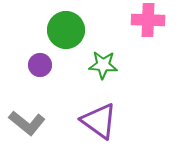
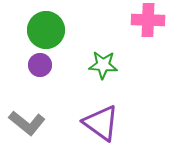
green circle: moved 20 px left
purple triangle: moved 2 px right, 2 px down
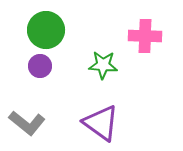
pink cross: moved 3 px left, 16 px down
purple circle: moved 1 px down
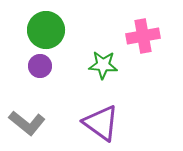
pink cross: moved 2 px left; rotated 12 degrees counterclockwise
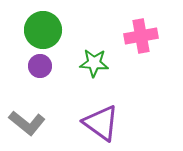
green circle: moved 3 px left
pink cross: moved 2 px left
green star: moved 9 px left, 2 px up
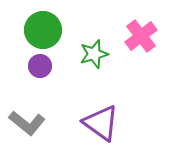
pink cross: rotated 28 degrees counterclockwise
green star: moved 9 px up; rotated 20 degrees counterclockwise
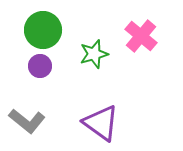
pink cross: rotated 12 degrees counterclockwise
gray L-shape: moved 2 px up
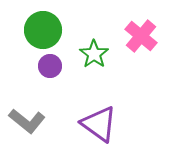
green star: rotated 20 degrees counterclockwise
purple circle: moved 10 px right
purple triangle: moved 2 px left, 1 px down
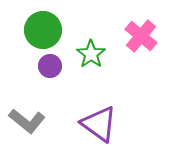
green star: moved 3 px left
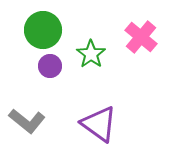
pink cross: moved 1 px down
